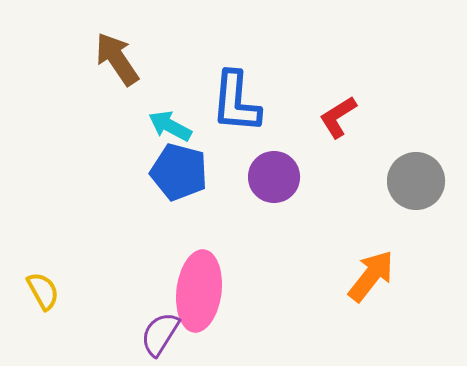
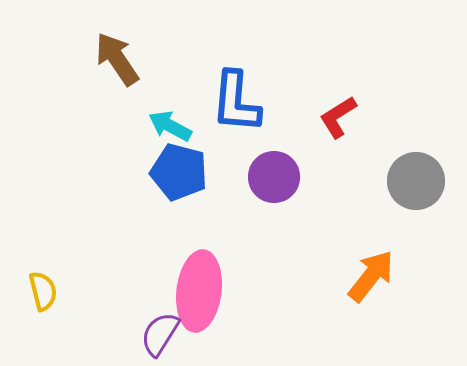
yellow semicircle: rotated 15 degrees clockwise
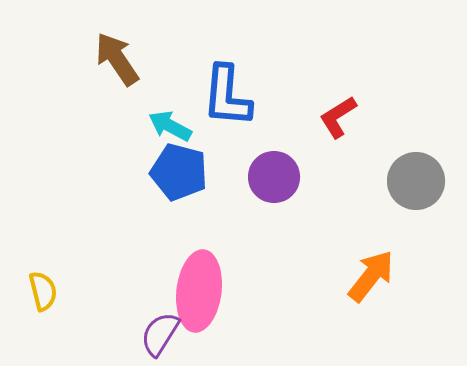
blue L-shape: moved 9 px left, 6 px up
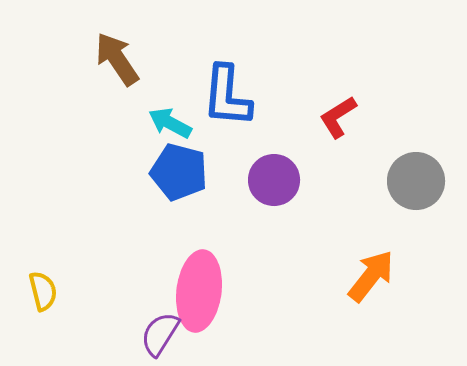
cyan arrow: moved 3 px up
purple circle: moved 3 px down
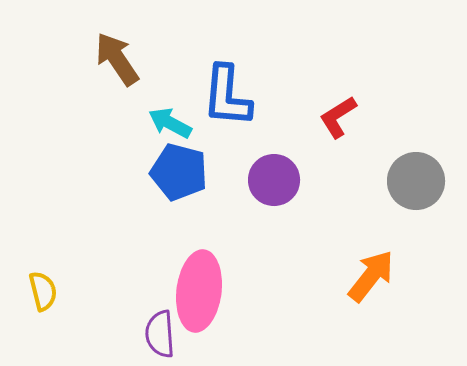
purple semicircle: rotated 36 degrees counterclockwise
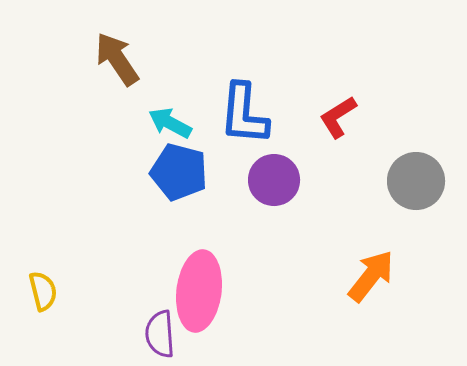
blue L-shape: moved 17 px right, 18 px down
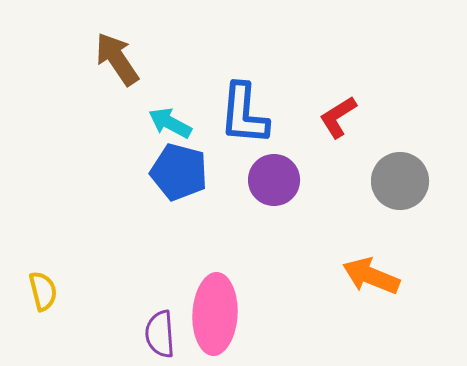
gray circle: moved 16 px left
orange arrow: rotated 106 degrees counterclockwise
pink ellipse: moved 16 px right, 23 px down; rotated 4 degrees counterclockwise
